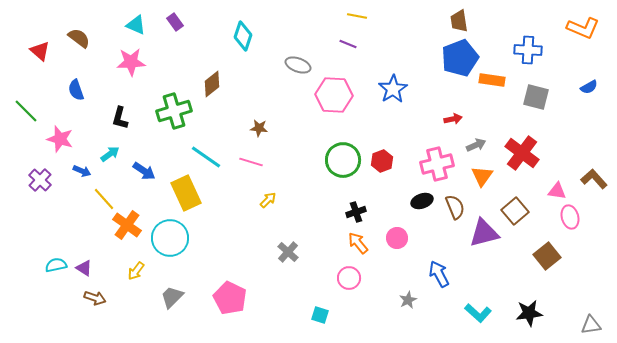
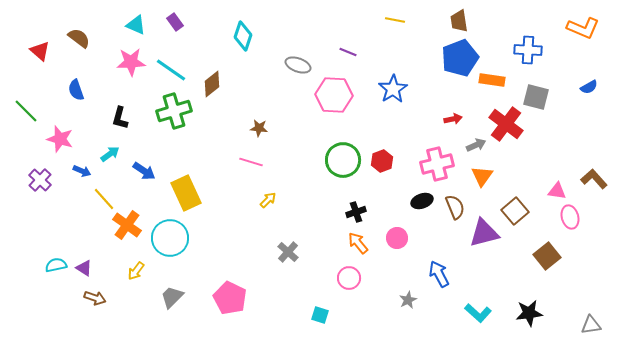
yellow line at (357, 16): moved 38 px right, 4 px down
purple line at (348, 44): moved 8 px down
red cross at (522, 153): moved 16 px left, 29 px up
cyan line at (206, 157): moved 35 px left, 87 px up
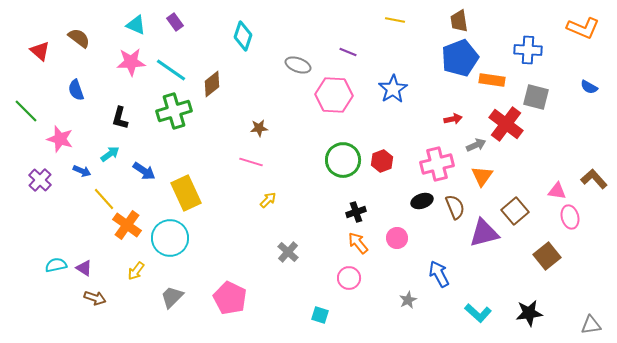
blue semicircle at (589, 87): rotated 60 degrees clockwise
brown star at (259, 128): rotated 12 degrees counterclockwise
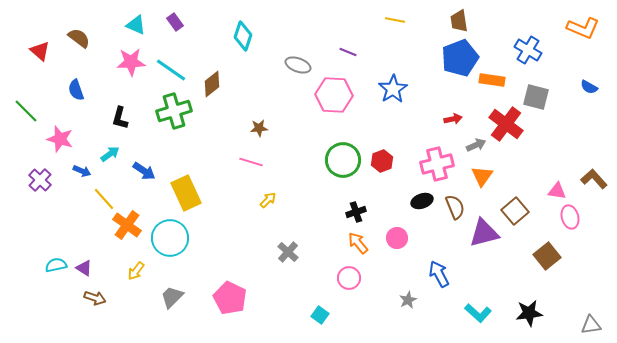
blue cross at (528, 50): rotated 28 degrees clockwise
cyan square at (320, 315): rotated 18 degrees clockwise
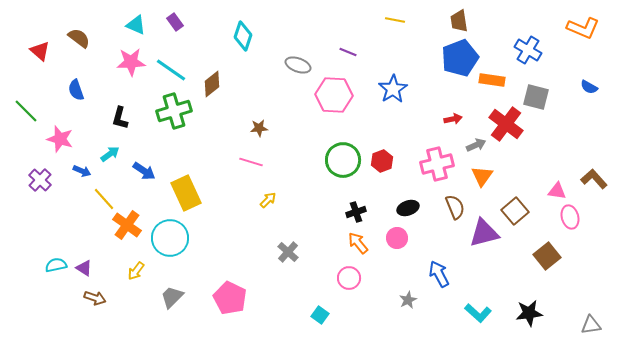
black ellipse at (422, 201): moved 14 px left, 7 px down
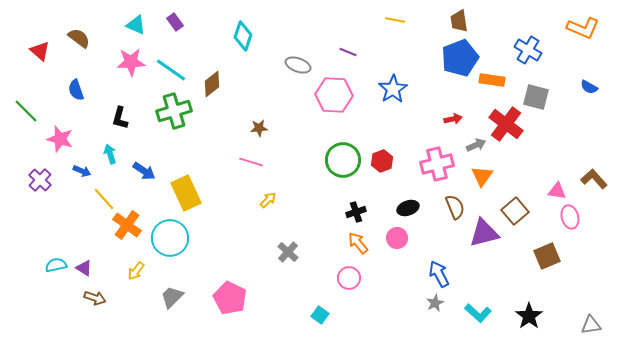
cyan arrow at (110, 154): rotated 72 degrees counterclockwise
brown square at (547, 256): rotated 16 degrees clockwise
gray star at (408, 300): moved 27 px right, 3 px down
black star at (529, 313): moved 3 px down; rotated 28 degrees counterclockwise
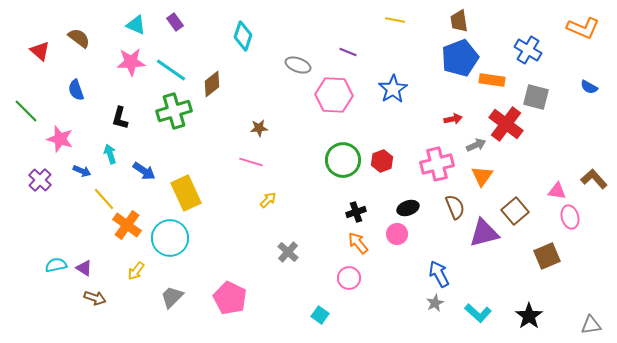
pink circle at (397, 238): moved 4 px up
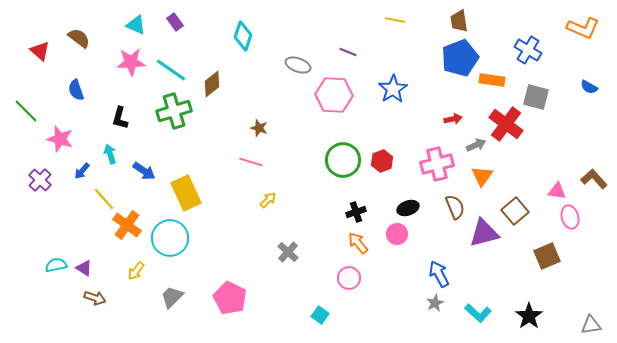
brown star at (259, 128): rotated 24 degrees clockwise
blue arrow at (82, 171): rotated 108 degrees clockwise
